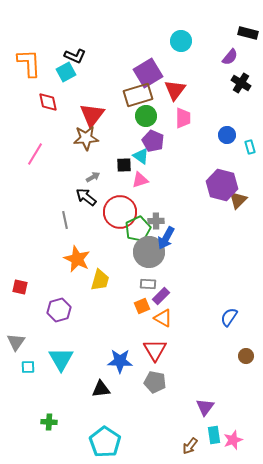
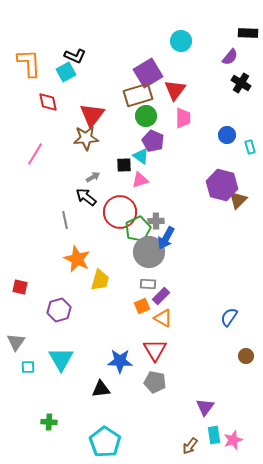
black rectangle at (248, 33): rotated 12 degrees counterclockwise
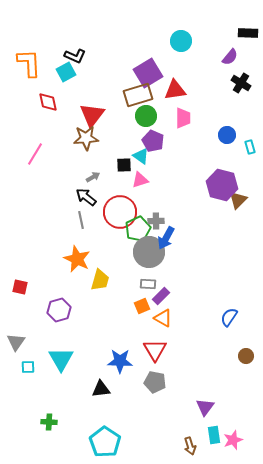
red triangle at (175, 90): rotated 45 degrees clockwise
gray line at (65, 220): moved 16 px right
brown arrow at (190, 446): rotated 54 degrees counterclockwise
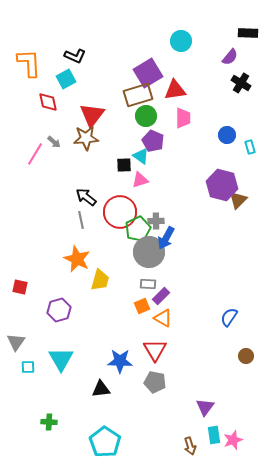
cyan square at (66, 72): moved 7 px down
gray arrow at (93, 177): moved 39 px left, 35 px up; rotated 72 degrees clockwise
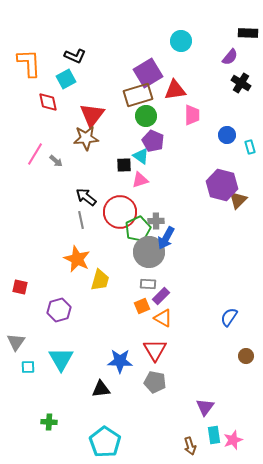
pink trapezoid at (183, 118): moved 9 px right, 3 px up
gray arrow at (54, 142): moved 2 px right, 19 px down
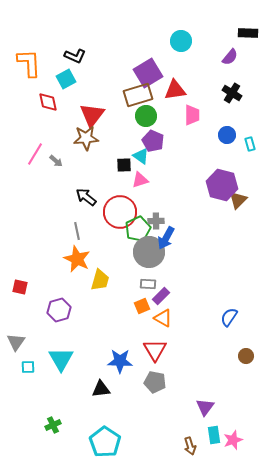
black cross at (241, 83): moved 9 px left, 10 px down
cyan rectangle at (250, 147): moved 3 px up
gray line at (81, 220): moved 4 px left, 11 px down
green cross at (49, 422): moved 4 px right, 3 px down; rotated 28 degrees counterclockwise
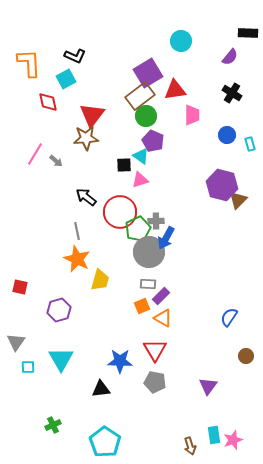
brown rectangle at (138, 95): moved 2 px right, 1 px down; rotated 20 degrees counterclockwise
purple triangle at (205, 407): moved 3 px right, 21 px up
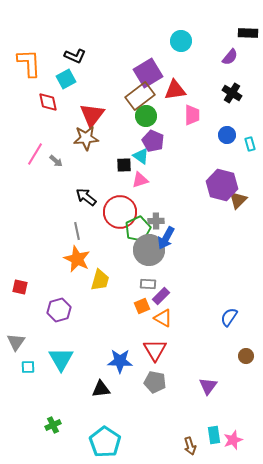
gray circle at (149, 252): moved 2 px up
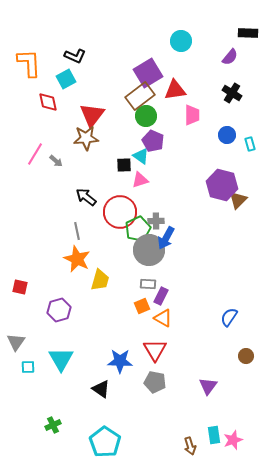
purple rectangle at (161, 296): rotated 18 degrees counterclockwise
black triangle at (101, 389): rotated 42 degrees clockwise
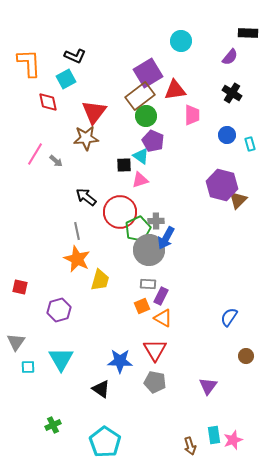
red triangle at (92, 115): moved 2 px right, 3 px up
